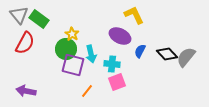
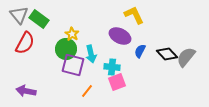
cyan cross: moved 3 px down
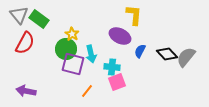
yellow L-shape: rotated 30 degrees clockwise
purple square: moved 1 px up
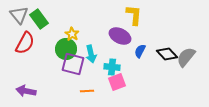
green rectangle: rotated 18 degrees clockwise
orange line: rotated 48 degrees clockwise
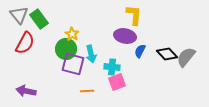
purple ellipse: moved 5 px right; rotated 15 degrees counterclockwise
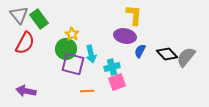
cyan cross: rotated 21 degrees counterclockwise
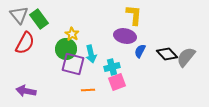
orange line: moved 1 px right, 1 px up
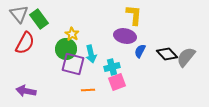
gray triangle: moved 1 px up
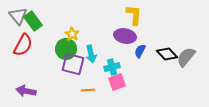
gray triangle: moved 1 px left, 2 px down
green rectangle: moved 6 px left, 2 px down
red semicircle: moved 2 px left, 2 px down
